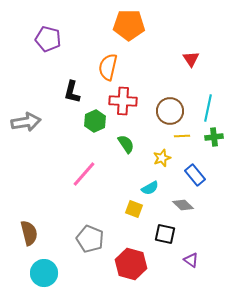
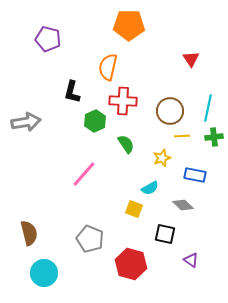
blue rectangle: rotated 40 degrees counterclockwise
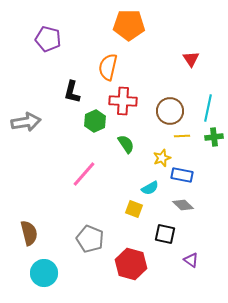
blue rectangle: moved 13 px left
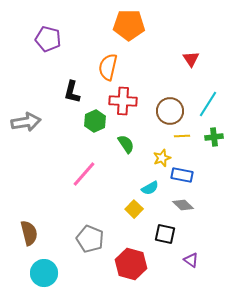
cyan line: moved 4 px up; rotated 20 degrees clockwise
yellow square: rotated 24 degrees clockwise
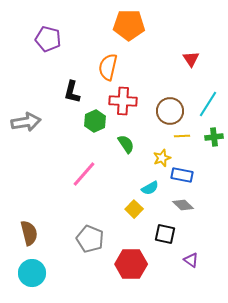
red hexagon: rotated 16 degrees counterclockwise
cyan circle: moved 12 px left
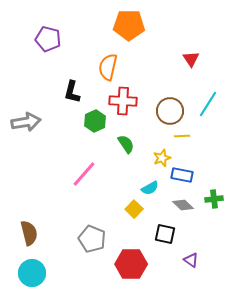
green cross: moved 62 px down
gray pentagon: moved 2 px right
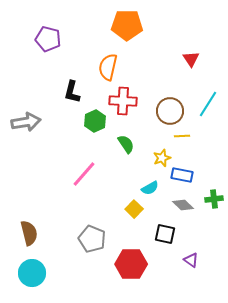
orange pentagon: moved 2 px left
